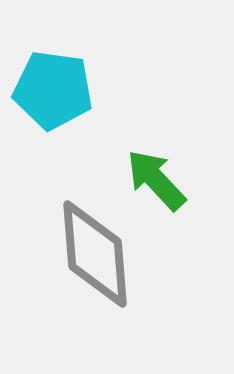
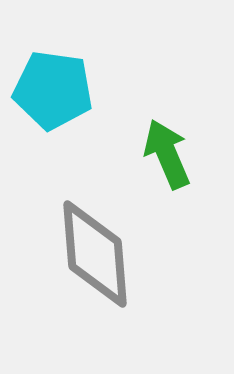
green arrow: moved 11 px right, 26 px up; rotated 20 degrees clockwise
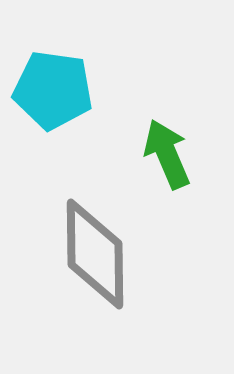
gray diamond: rotated 4 degrees clockwise
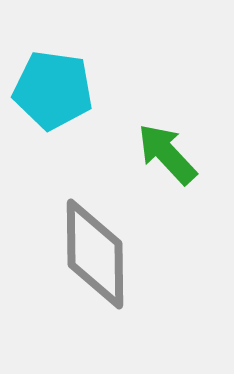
green arrow: rotated 20 degrees counterclockwise
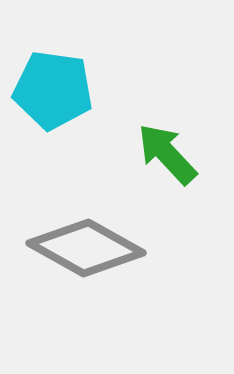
gray diamond: moved 9 px left, 6 px up; rotated 60 degrees counterclockwise
